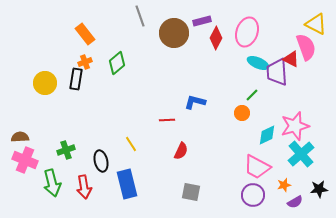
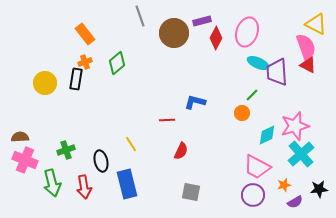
red triangle: moved 17 px right, 6 px down
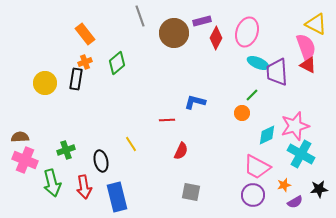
cyan cross: rotated 20 degrees counterclockwise
blue rectangle: moved 10 px left, 13 px down
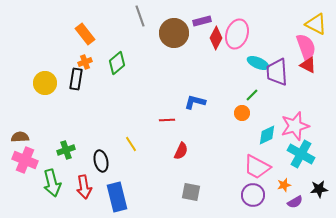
pink ellipse: moved 10 px left, 2 px down
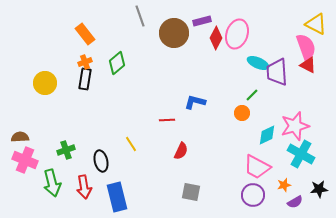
black rectangle: moved 9 px right
